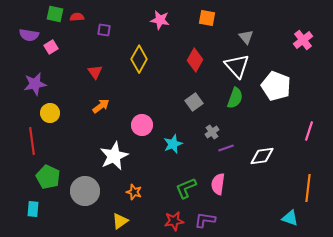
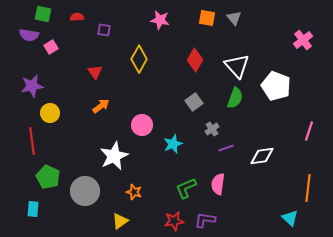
green square: moved 12 px left
gray triangle: moved 12 px left, 19 px up
purple star: moved 3 px left, 2 px down
gray cross: moved 3 px up
cyan triangle: rotated 24 degrees clockwise
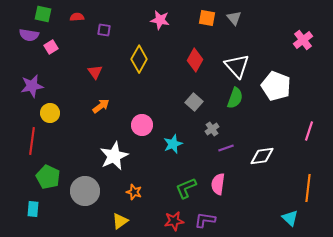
gray square: rotated 12 degrees counterclockwise
red line: rotated 16 degrees clockwise
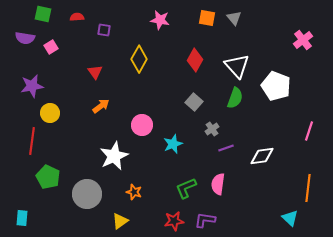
purple semicircle: moved 4 px left, 3 px down
gray circle: moved 2 px right, 3 px down
cyan rectangle: moved 11 px left, 9 px down
